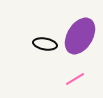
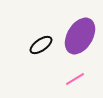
black ellipse: moved 4 px left, 1 px down; rotated 45 degrees counterclockwise
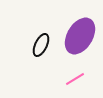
black ellipse: rotated 30 degrees counterclockwise
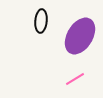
black ellipse: moved 24 px up; rotated 20 degrees counterclockwise
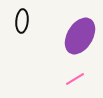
black ellipse: moved 19 px left
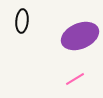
purple ellipse: rotated 36 degrees clockwise
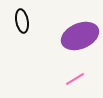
black ellipse: rotated 15 degrees counterclockwise
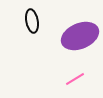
black ellipse: moved 10 px right
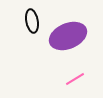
purple ellipse: moved 12 px left
